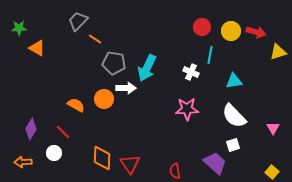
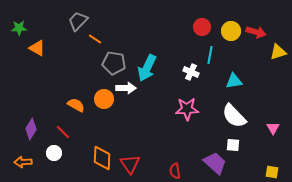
white square: rotated 24 degrees clockwise
yellow square: rotated 32 degrees counterclockwise
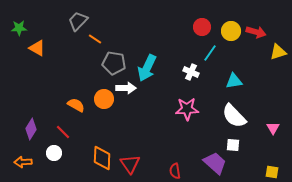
cyan line: moved 2 px up; rotated 24 degrees clockwise
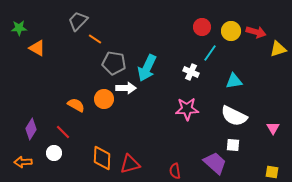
yellow triangle: moved 3 px up
white semicircle: rotated 20 degrees counterclockwise
red triangle: rotated 50 degrees clockwise
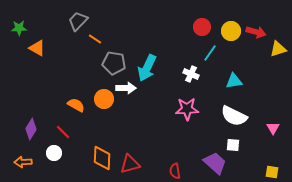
white cross: moved 2 px down
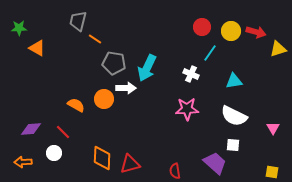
gray trapezoid: rotated 30 degrees counterclockwise
purple diamond: rotated 55 degrees clockwise
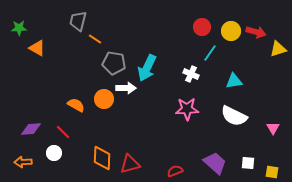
white square: moved 15 px right, 18 px down
red semicircle: rotated 77 degrees clockwise
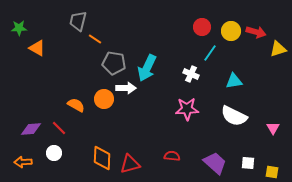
red line: moved 4 px left, 4 px up
red semicircle: moved 3 px left, 15 px up; rotated 28 degrees clockwise
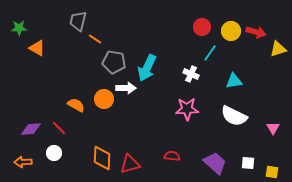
gray pentagon: moved 1 px up
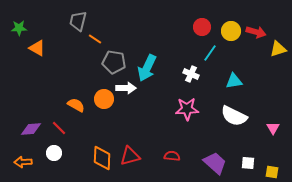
red triangle: moved 8 px up
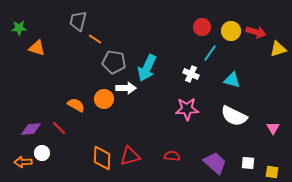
orange triangle: rotated 12 degrees counterclockwise
cyan triangle: moved 2 px left, 1 px up; rotated 24 degrees clockwise
white circle: moved 12 px left
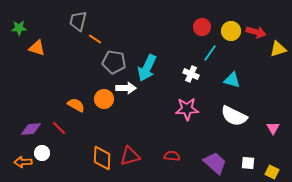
yellow square: rotated 16 degrees clockwise
